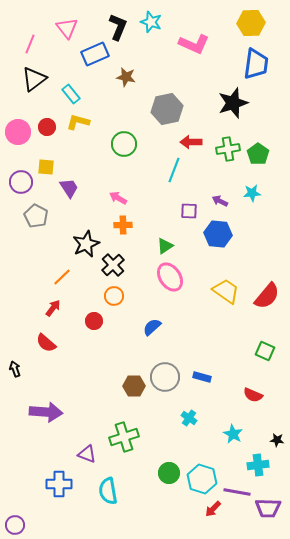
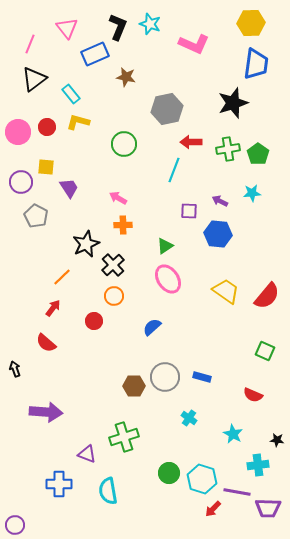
cyan star at (151, 22): moved 1 px left, 2 px down
pink ellipse at (170, 277): moved 2 px left, 2 px down
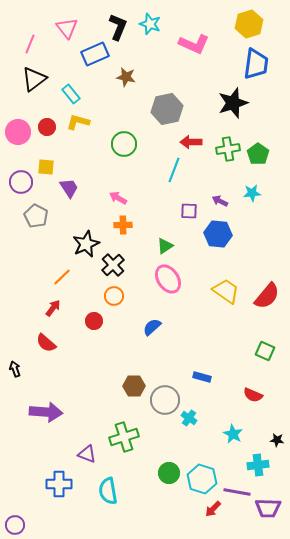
yellow hexagon at (251, 23): moved 2 px left, 1 px down; rotated 16 degrees counterclockwise
gray circle at (165, 377): moved 23 px down
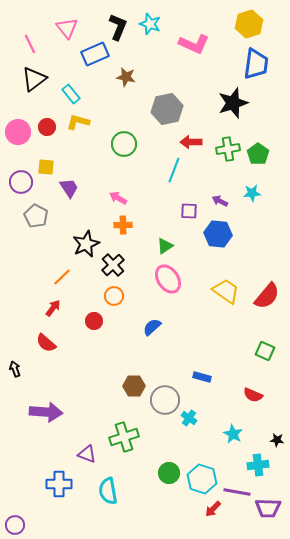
pink line at (30, 44): rotated 48 degrees counterclockwise
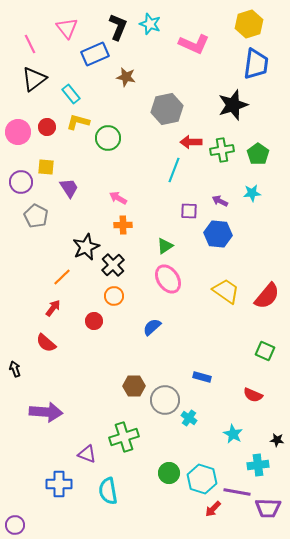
black star at (233, 103): moved 2 px down
green circle at (124, 144): moved 16 px left, 6 px up
green cross at (228, 149): moved 6 px left, 1 px down
black star at (86, 244): moved 3 px down
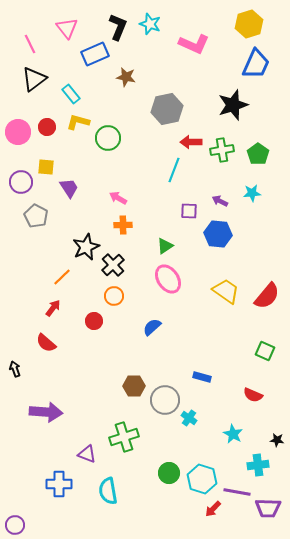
blue trapezoid at (256, 64): rotated 16 degrees clockwise
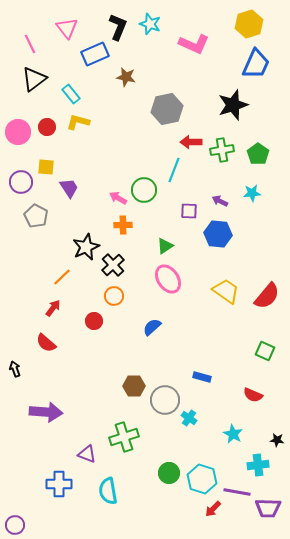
green circle at (108, 138): moved 36 px right, 52 px down
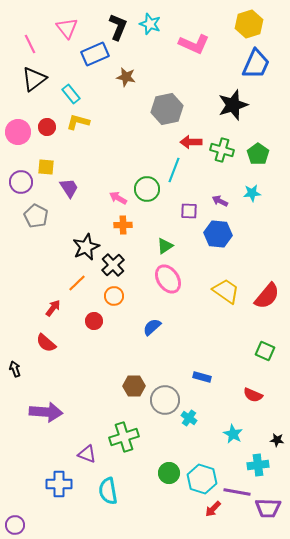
green cross at (222, 150): rotated 25 degrees clockwise
green circle at (144, 190): moved 3 px right, 1 px up
orange line at (62, 277): moved 15 px right, 6 px down
